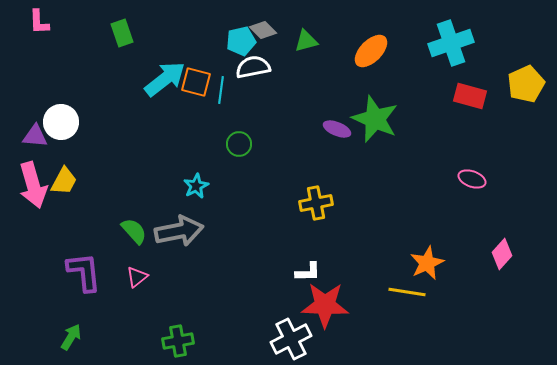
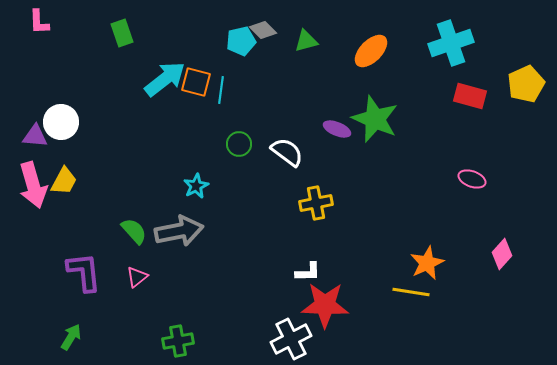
white semicircle: moved 34 px right, 85 px down; rotated 48 degrees clockwise
yellow line: moved 4 px right
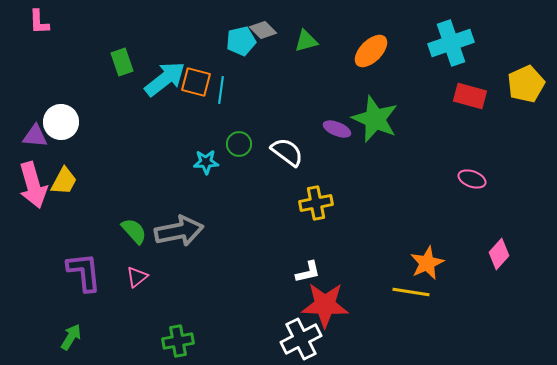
green rectangle: moved 29 px down
cyan star: moved 10 px right, 24 px up; rotated 25 degrees clockwise
pink diamond: moved 3 px left
white L-shape: rotated 12 degrees counterclockwise
white cross: moved 10 px right
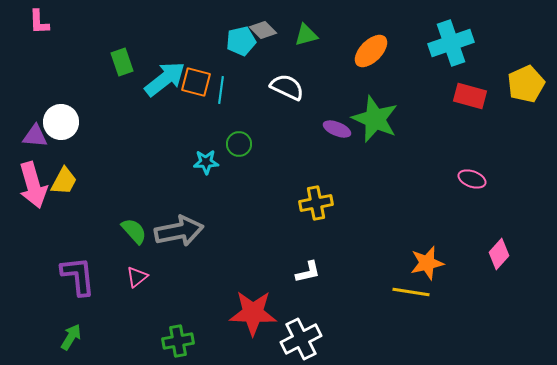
green triangle: moved 6 px up
white semicircle: moved 65 px up; rotated 12 degrees counterclockwise
orange star: rotated 12 degrees clockwise
purple L-shape: moved 6 px left, 4 px down
red star: moved 72 px left, 8 px down
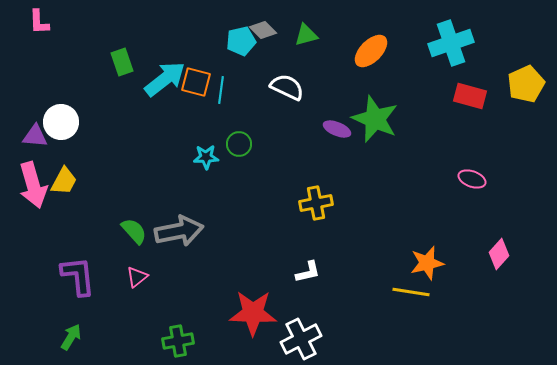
cyan star: moved 5 px up
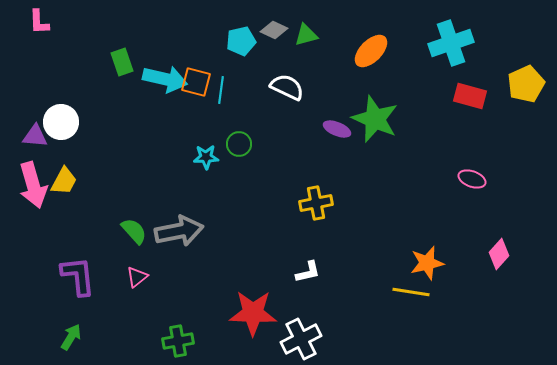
gray diamond: moved 11 px right; rotated 20 degrees counterclockwise
cyan arrow: rotated 51 degrees clockwise
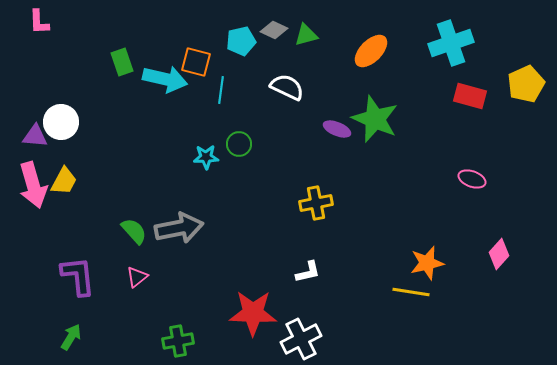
orange square: moved 20 px up
gray arrow: moved 3 px up
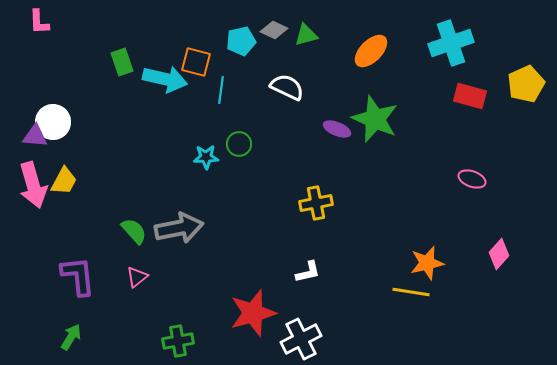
white circle: moved 8 px left
red star: rotated 18 degrees counterclockwise
